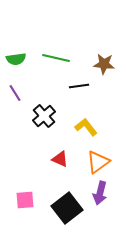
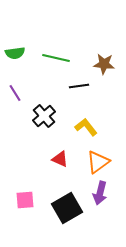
green semicircle: moved 1 px left, 6 px up
black square: rotated 8 degrees clockwise
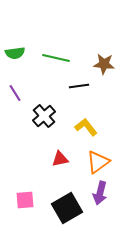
red triangle: rotated 36 degrees counterclockwise
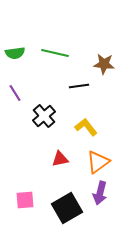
green line: moved 1 px left, 5 px up
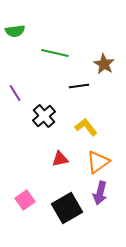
green semicircle: moved 22 px up
brown star: rotated 25 degrees clockwise
pink square: rotated 30 degrees counterclockwise
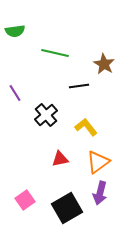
black cross: moved 2 px right, 1 px up
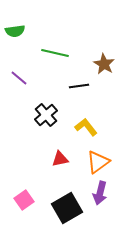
purple line: moved 4 px right, 15 px up; rotated 18 degrees counterclockwise
pink square: moved 1 px left
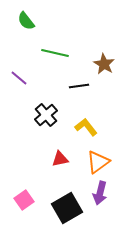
green semicircle: moved 11 px right, 10 px up; rotated 60 degrees clockwise
